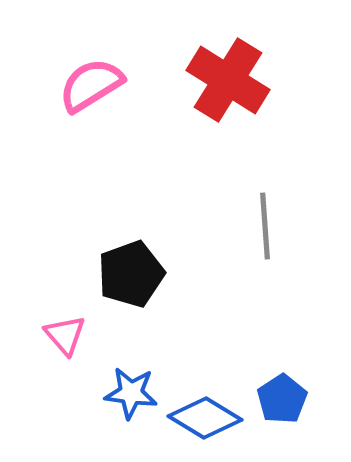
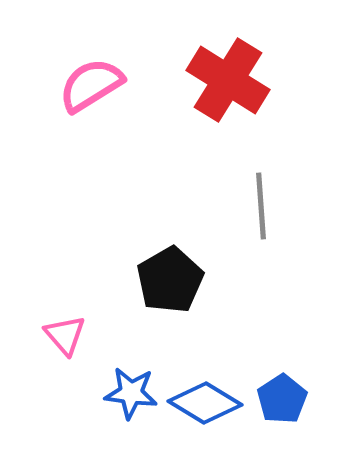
gray line: moved 4 px left, 20 px up
black pentagon: moved 39 px right, 6 px down; rotated 10 degrees counterclockwise
blue diamond: moved 15 px up
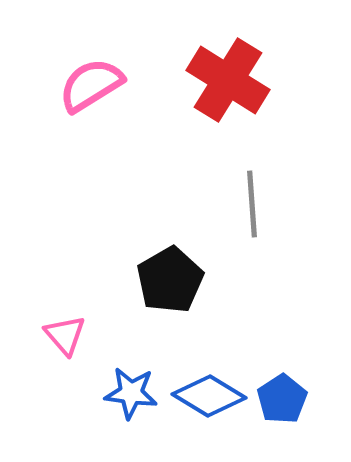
gray line: moved 9 px left, 2 px up
blue diamond: moved 4 px right, 7 px up
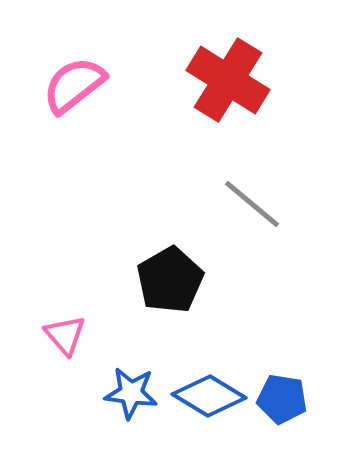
pink semicircle: moved 17 px left; rotated 6 degrees counterclockwise
gray line: rotated 46 degrees counterclockwise
blue pentagon: rotated 30 degrees counterclockwise
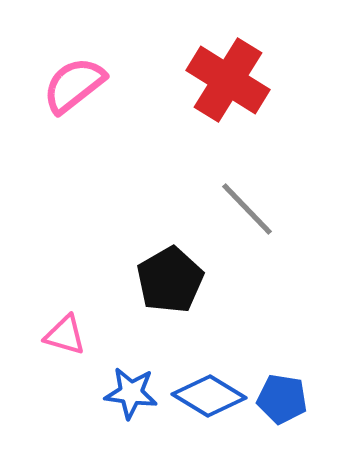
gray line: moved 5 px left, 5 px down; rotated 6 degrees clockwise
pink triangle: rotated 33 degrees counterclockwise
